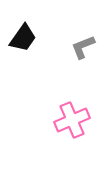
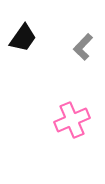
gray L-shape: rotated 24 degrees counterclockwise
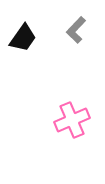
gray L-shape: moved 7 px left, 17 px up
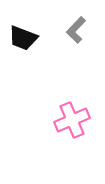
black trapezoid: rotated 76 degrees clockwise
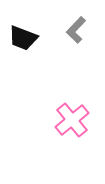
pink cross: rotated 16 degrees counterclockwise
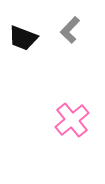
gray L-shape: moved 6 px left
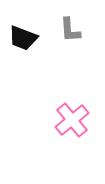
gray L-shape: rotated 48 degrees counterclockwise
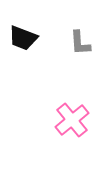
gray L-shape: moved 10 px right, 13 px down
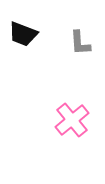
black trapezoid: moved 4 px up
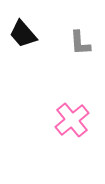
black trapezoid: rotated 28 degrees clockwise
